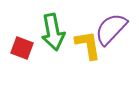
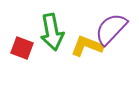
green arrow: moved 1 px left
yellow L-shape: moved 1 px left, 1 px down; rotated 60 degrees counterclockwise
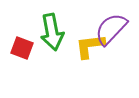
yellow L-shape: moved 3 px right; rotated 28 degrees counterclockwise
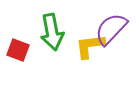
red square: moved 4 px left, 2 px down
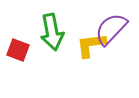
yellow L-shape: moved 1 px right, 1 px up
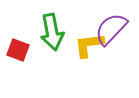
yellow L-shape: moved 2 px left
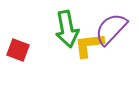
green arrow: moved 15 px right, 3 px up
